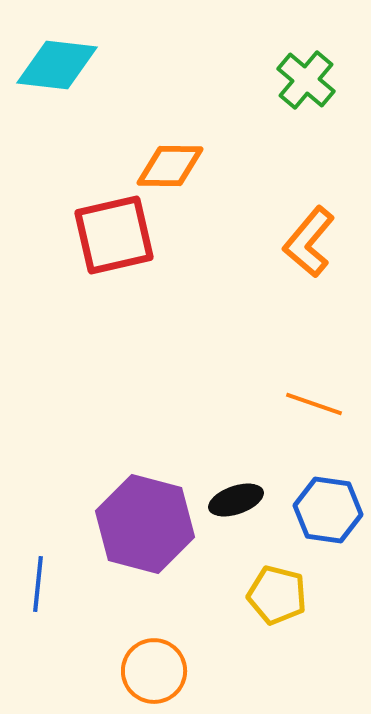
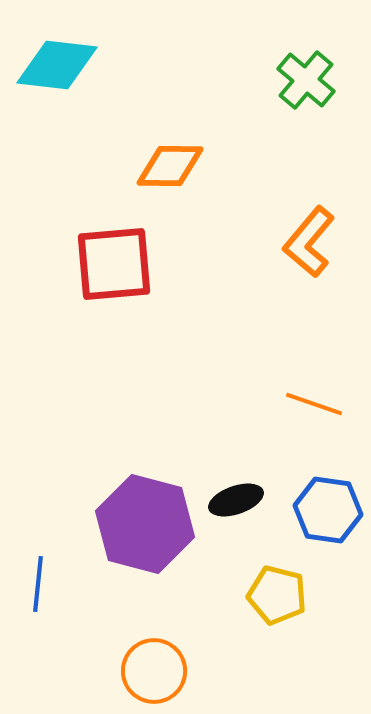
red square: moved 29 px down; rotated 8 degrees clockwise
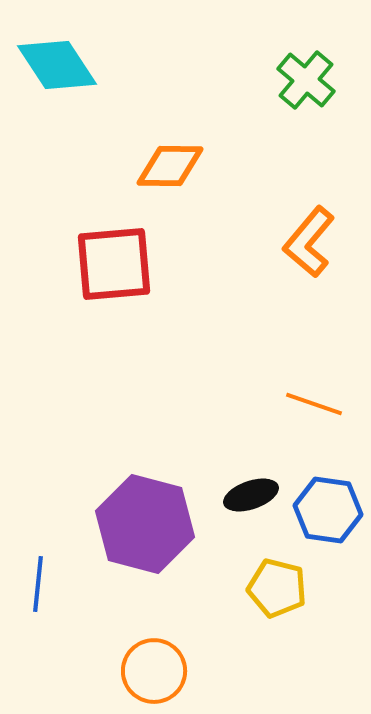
cyan diamond: rotated 50 degrees clockwise
black ellipse: moved 15 px right, 5 px up
yellow pentagon: moved 7 px up
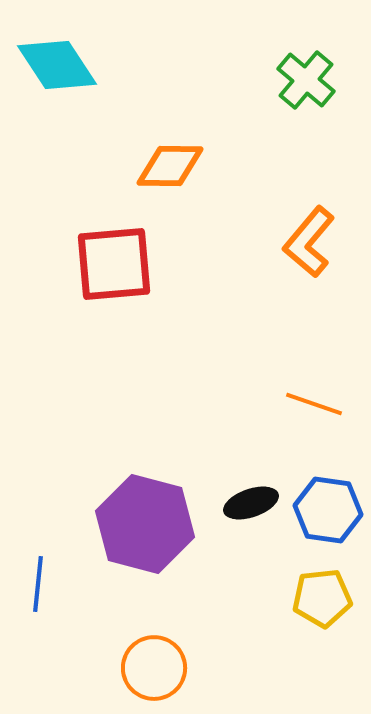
black ellipse: moved 8 px down
yellow pentagon: moved 45 px right, 10 px down; rotated 20 degrees counterclockwise
orange circle: moved 3 px up
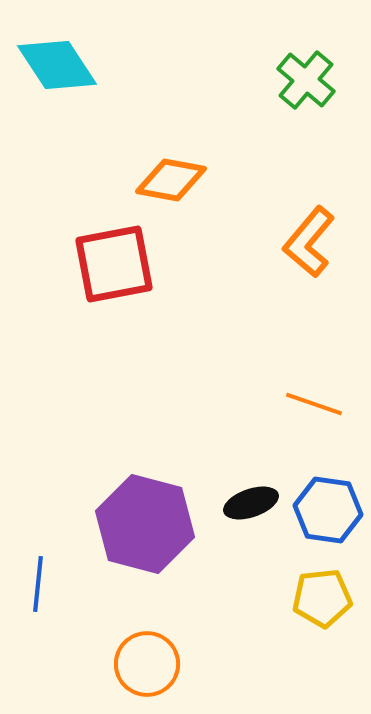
orange diamond: moved 1 px right, 14 px down; rotated 10 degrees clockwise
red square: rotated 6 degrees counterclockwise
orange circle: moved 7 px left, 4 px up
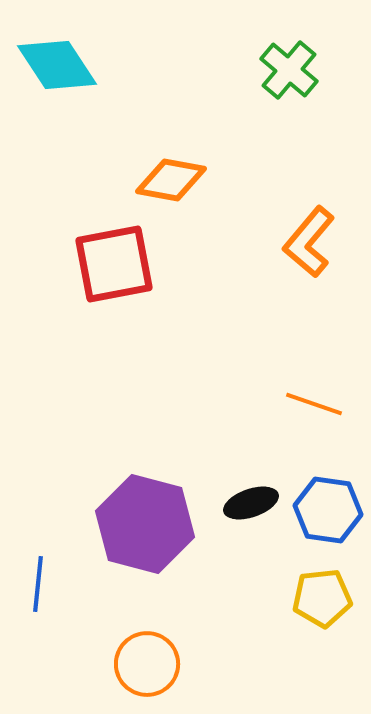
green cross: moved 17 px left, 10 px up
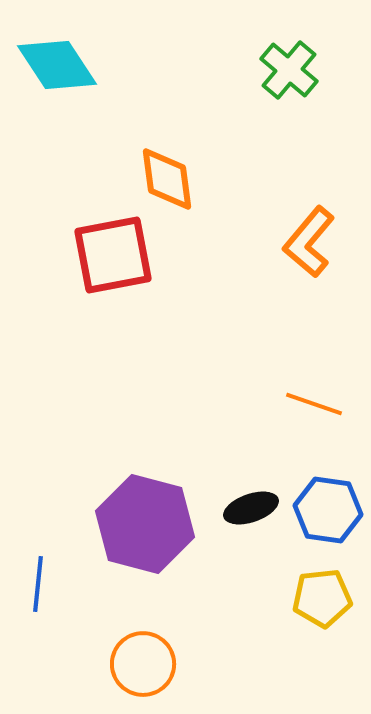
orange diamond: moved 4 px left, 1 px up; rotated 72 degrees clockwise
red square: moved 1 px left, 9 px up
black ellipse: moved 5 px down
orange circle: moved 4 px left
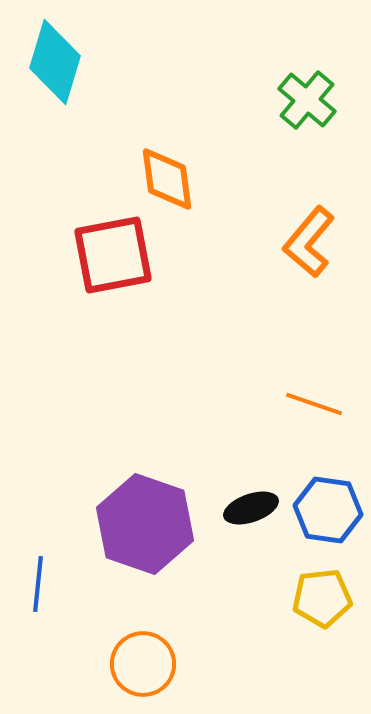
cyan diamond: moved 2 px left, 3 px up; rotated 50 degrees clockwise
green cross: moved 18 px right, 30 px down
purple hexagon: rotated 4 degrees clockwise
